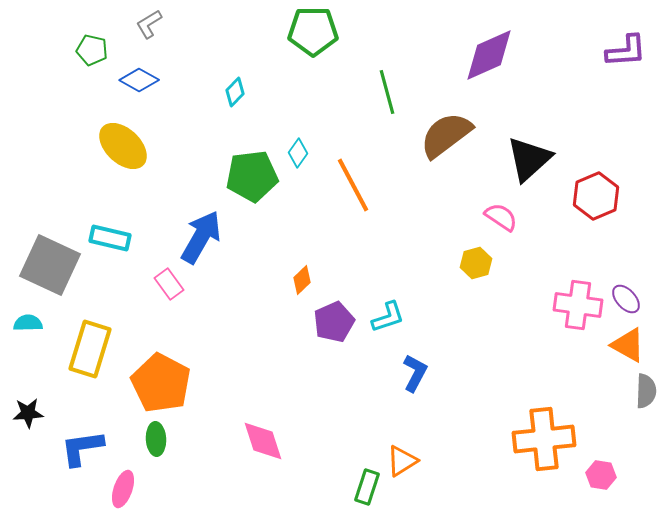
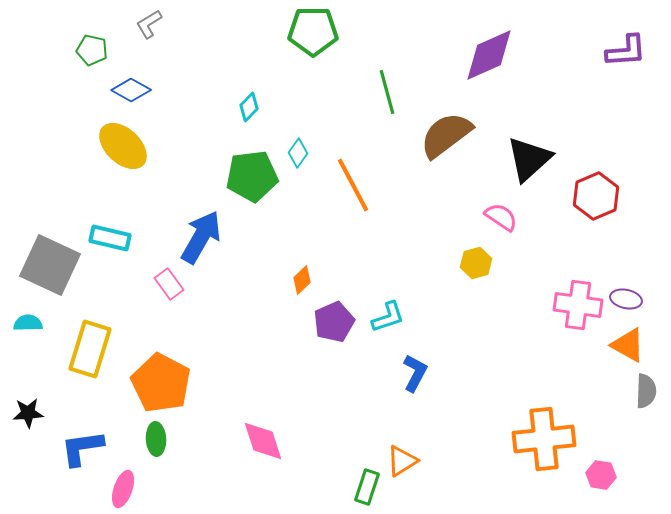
blue diamond at (139, 80): moved 8 px left, 10 px down
cyan diamond at (235, 92): moved 14 px right, 15 px down
purple ellipse at (626, 299): rotated 36 degrees counterclockwise
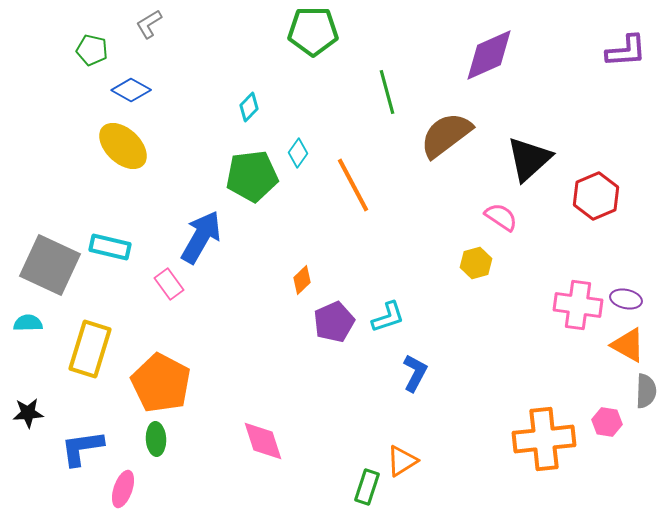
cyan rectangle at (110, 238): moved 9 px down
pink hexagon at (601, 475): moved 6 px right, 53 px up
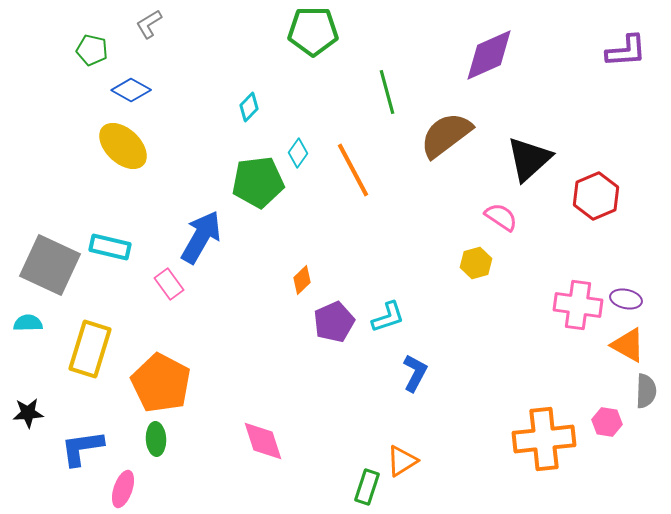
green pentagon at (252, 176): moved 6 px right, 6 px down
orange line at (353, 185): moved 15 px up
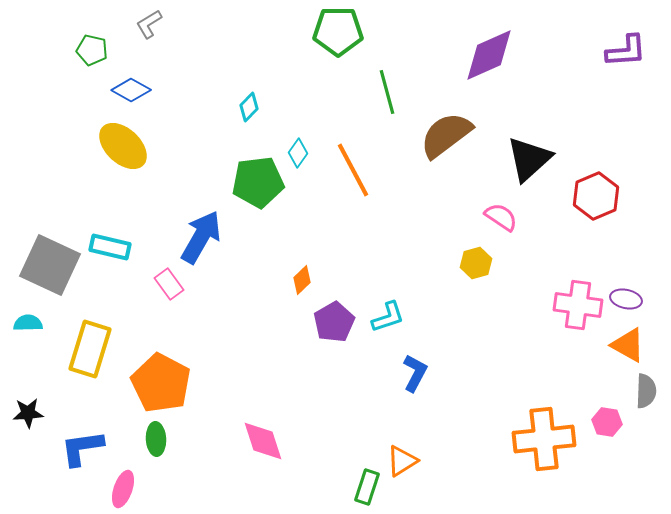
green pentagon at (313, 31): moved 25 px right
purple pentagon at (334, 322): rotated 6 degrees counterclockwise
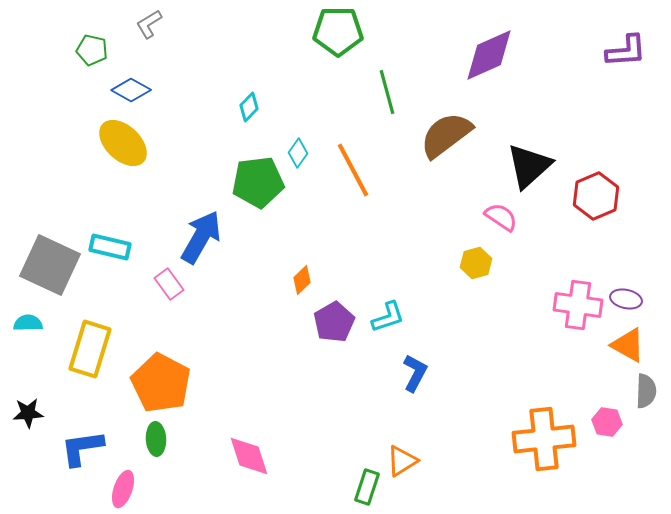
yellow ellipse at (123, 146): moved 3 px up
black triangle at (529, 159): moved 7 px down
pink diamond at (263, 441): moved 14 px left, 15 px down
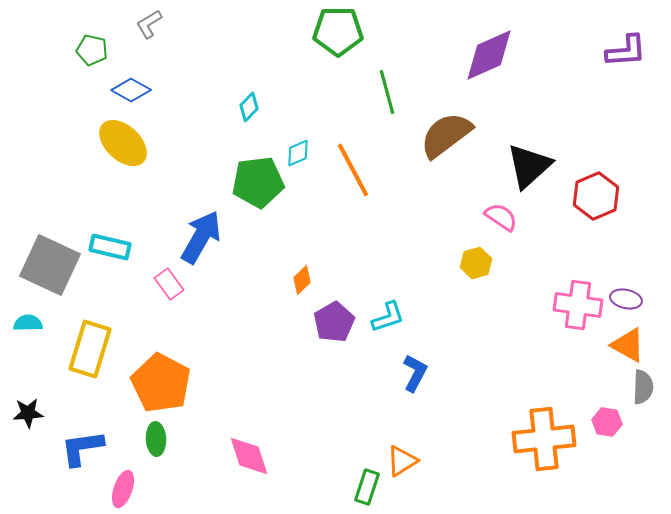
cyan diamond at (298, 153): rotated 32 degrees clockwise
gray semicircle at (646, 391): moved 3 px left, 4 px up
